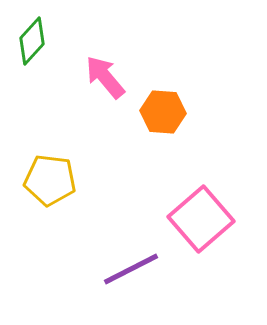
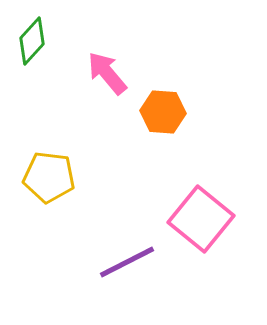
pink arrow: moved 2 px right, 4 px up
yellow pentagon: moved 1 px left, 3 px up
pink square: rotated 10 degrees counterclockwise
purple line: moved 4 px left, 7 px up
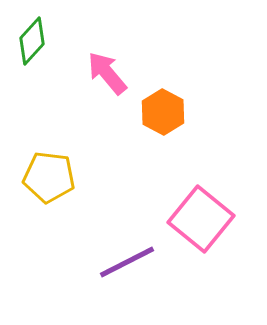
orange hexagon: rotated 24 degrees clockwise
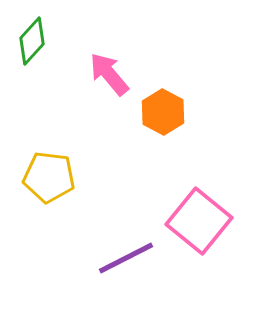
pink arrow: moved 2 px right, 1 px down
pink square: moved 2 px left, 2 px down
purple line: moved 1 px left, 4 px up
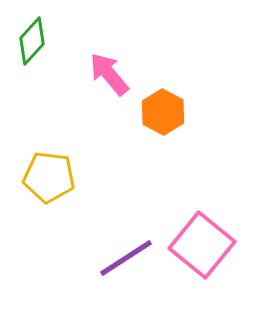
pink square: moved 3 px right, 24 px down
purple line: rotated 6 degrees counterclockwise
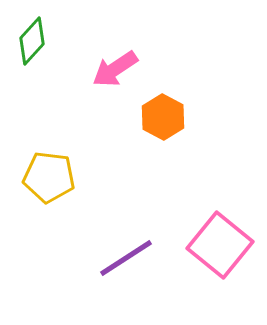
pink arrow: moved 6 px right, 5 px up; rotated 84 degrees counterclockwise
orange hexagon: moved 5 px down
pink square: moved 18 px right
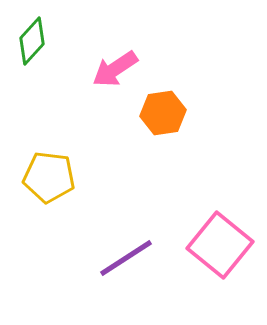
orange hexagon: moved 4 px up; rotated 24 degrees clockwise
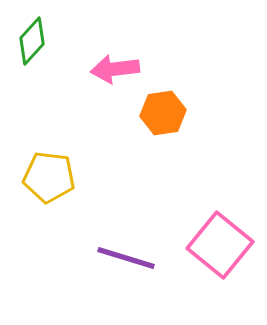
pink arrow: rotated 27 degrees clockwise
purple line: rotated 50 degrees clockwise
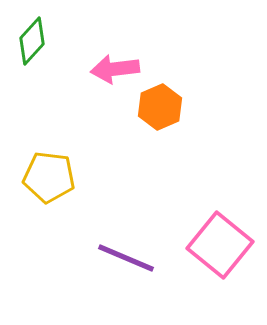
orange hexagon: moved 3 px left, 6 px up; rotated 15 degrees counterclockwise
purple line: rotated 6 degrees clockwise
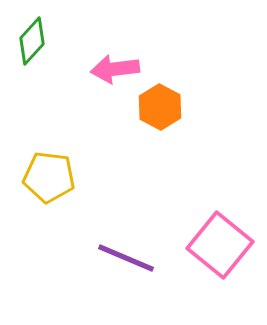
orange hexagon: rotated 9 degrees counterclockwise
